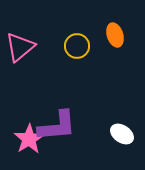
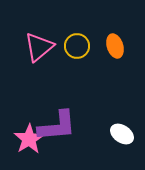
orange ellipse: moved 11 px down
pink triangle: moved 19 px right
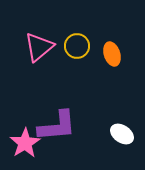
orange ellipse: moved 3 px left, 8 px down
pink star: moved 4 px left, 4 px down
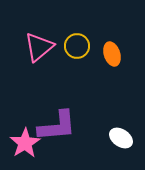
white ellipse: moved 1 px left, 4 px down
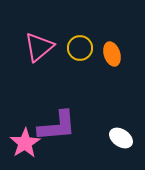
yellow circle: moved 3 px right, 2 px down
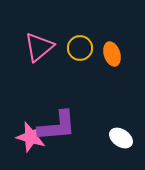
pink star: moved 6 px right, 6 px up; rotated 24 degrees counterclockwise
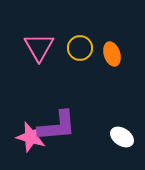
pink triangle: rotated 20 degrees counterclockwise
white ellipse: moved 1 px right, 1 px up
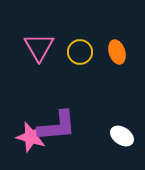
yellow circle: moved 4 px down
orange ellipse: moved 5 px right, 2 px up
white ellipse: moved 1 px up
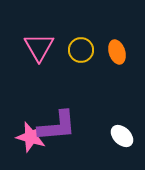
yellow circle: moved 1 px right, 2 px up
white ellipse: rotated 10 degrees clockwise
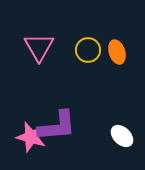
yellow circle: moved 7 px right
